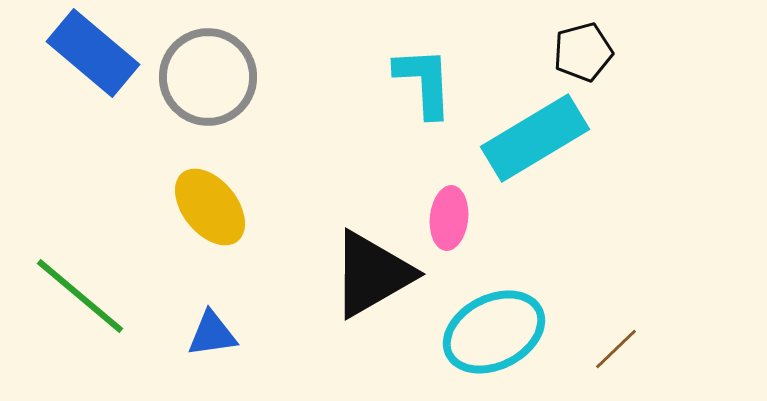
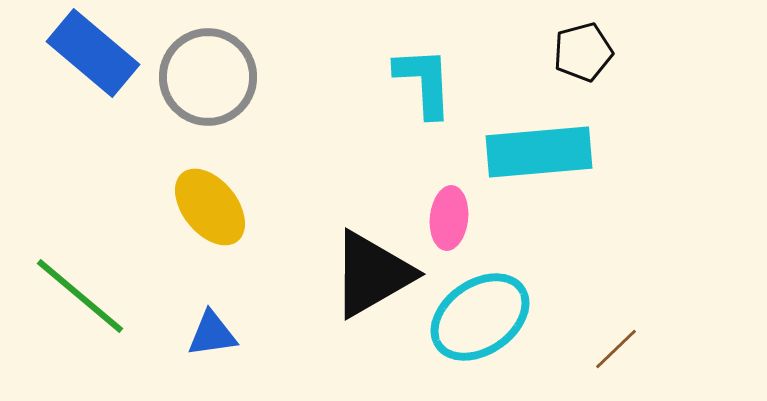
cyan rectangle: moved 4 px right, 14 px down; rotated 26 degrees clockwise
cyan ellipse: moved 14 px left, 15 px up; rotated 8 degrees counterclockwise
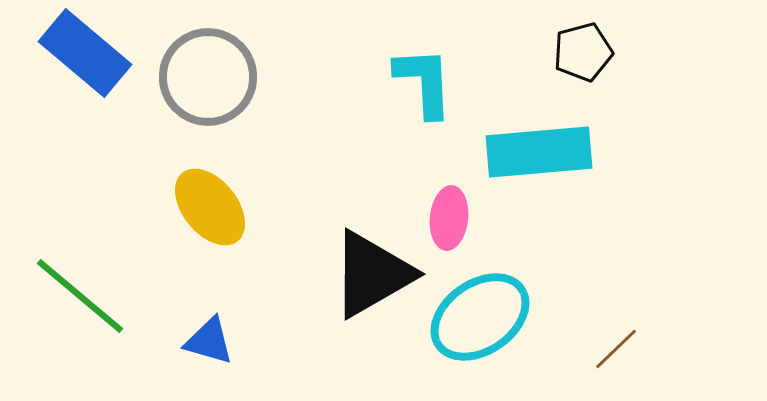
blue rectangle: moved 8 px left
blue triangle: moved 3 px left, 7 px down; rotated 24 degrees clockwise
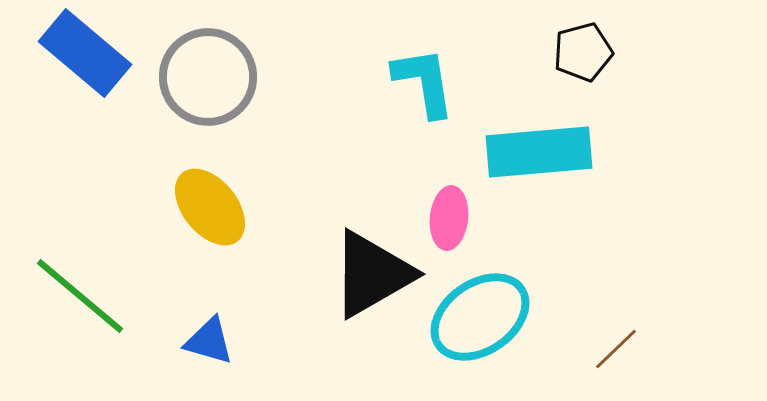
cyan L-shape: rotated 6 degrees counterclockwise
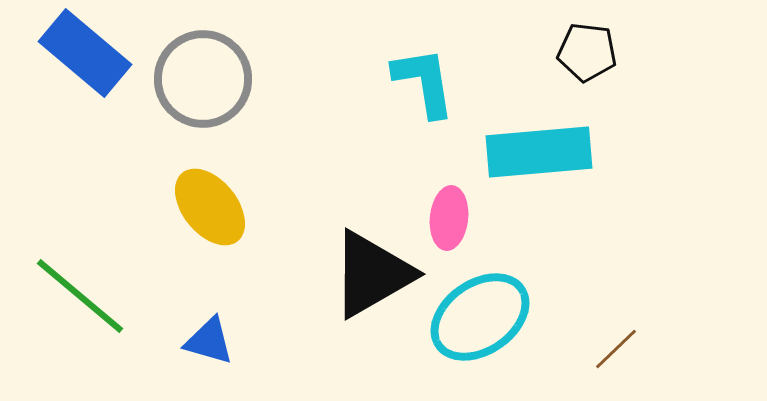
black pentagon: moved 4 px right; rotated 22 degrees clockwise
gray circle: moved 5 px left, 2 px down
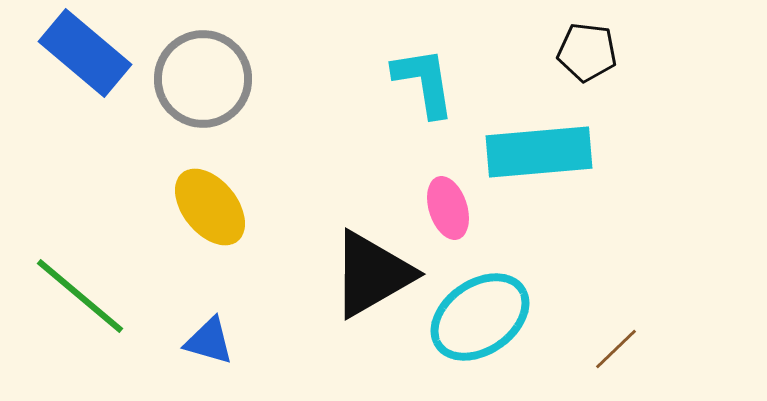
pink ellipse: moved 1 px left, 10 px up; rotated 24 degrees counterclockwise
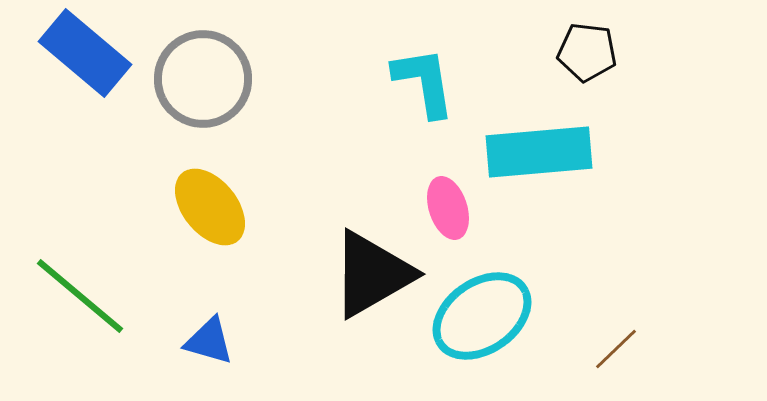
cyan ellipse: moved 2 px right, 1 px up
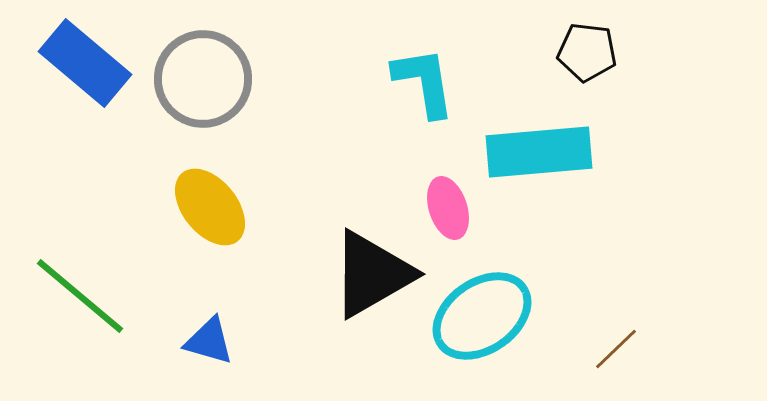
blue rectangle: moved 10 px down
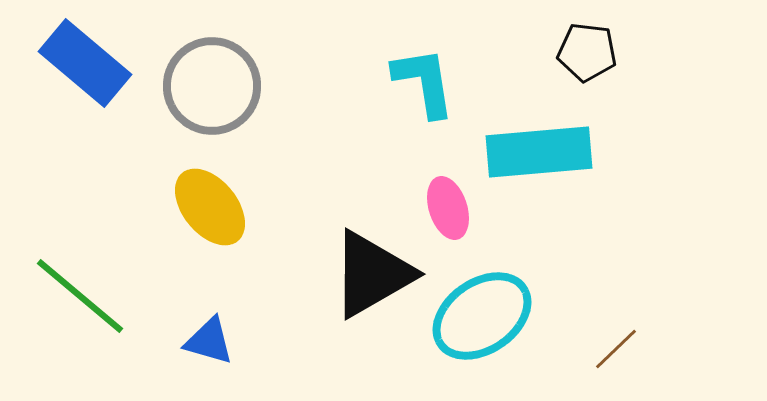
gray circle: moved 9 px right, 7 px down
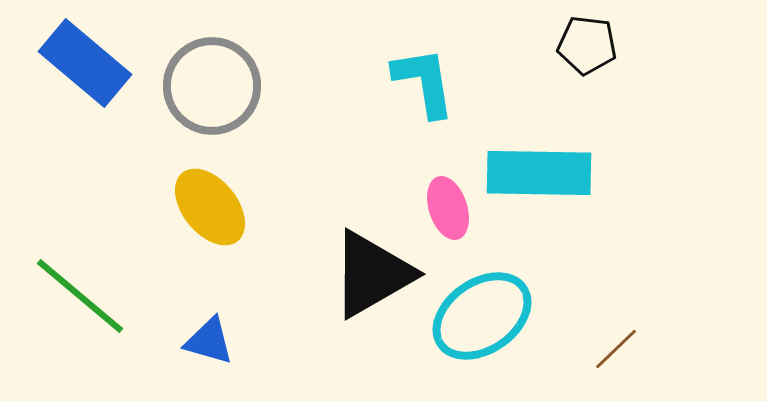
black pentagon: moved 7 px up
cyan rectangle: moved 21 px down; rotated 6 degrees clockwise
